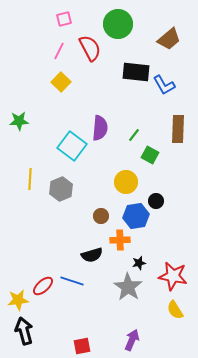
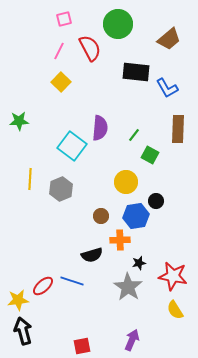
blue L-shape: moved 3 px right, 3 px down
black arrow: moved 1 px left
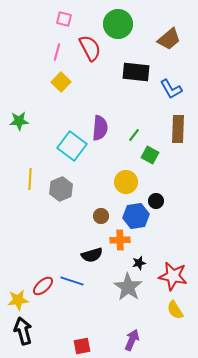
pink square: rotated 28 degrees clockwise
pink line: moved 2 px left, 1 px down; rotated 12 degrees counterclockwise
blue L-shape: moved 4 px right, 1 px down
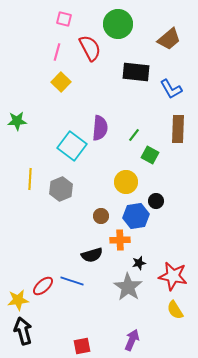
green star: moved 2 px left
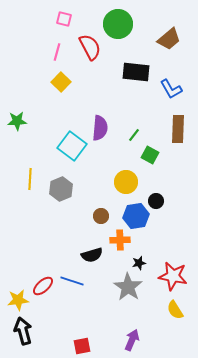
red semicircle: moved 1 px up
